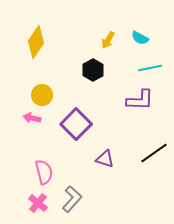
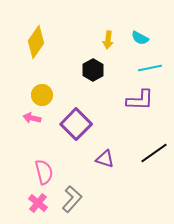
yellow arrow: rotated 24 degrees counterclockwise
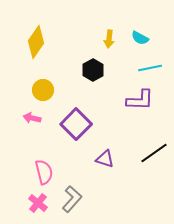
yellow arrow: moved 1 px right, 1 px up
yellow circle: moved 1 px right, 5 px up
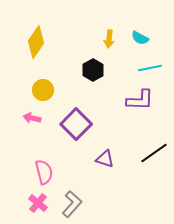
gray L-shape: moved 5 px down
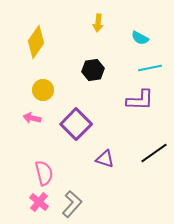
yellow arrow: moved 11 px left, 16 px up
black hexagon: rotated 20 degrees clockwise
pink semicircle: moved 1 px down
pink cross: moved 1 px right, 1 px up
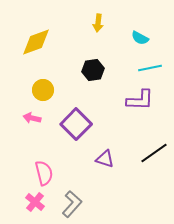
yellow diamond: rotated 36 degrees clockwise
pink cross: moved 4 px left
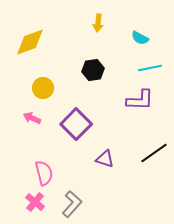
yellow diamond: moved 6 px left
yellow circle: moved 2 px up
pink arrow: rotated 12 degrees clockwise
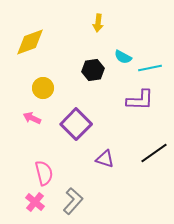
cyan semicircle: moved 17 px left, 19 px down
gray L-shape: moved 1 px right, 3 px up
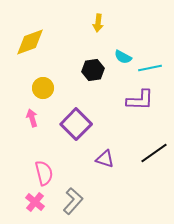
pink arrow: rotated 48 degrees clockwise
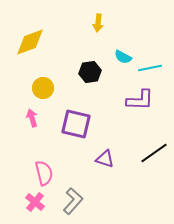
black hexagon: moved 3 px left, 2 px down
purple square: rotated 32 degrees counterclockwise
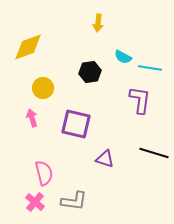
yellow diamond: moved 2 px left, 5 px down
cyan line: rotated 20 degrees clockwise
purple L-shape: rotated 84 degrees counterclockwise
black line: rotated 52 degrees clockwise
gray L-shape: moved 1 px right; rotated 56 degrees clockwise
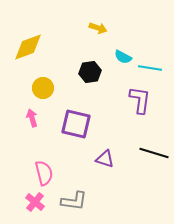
yellow arrow: moved 5 px down; rotated 78 degrees counterclockwise
